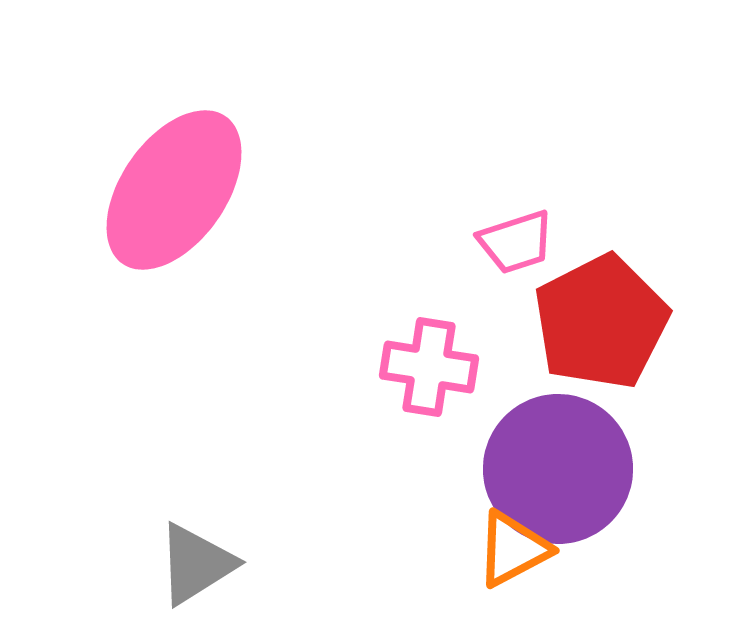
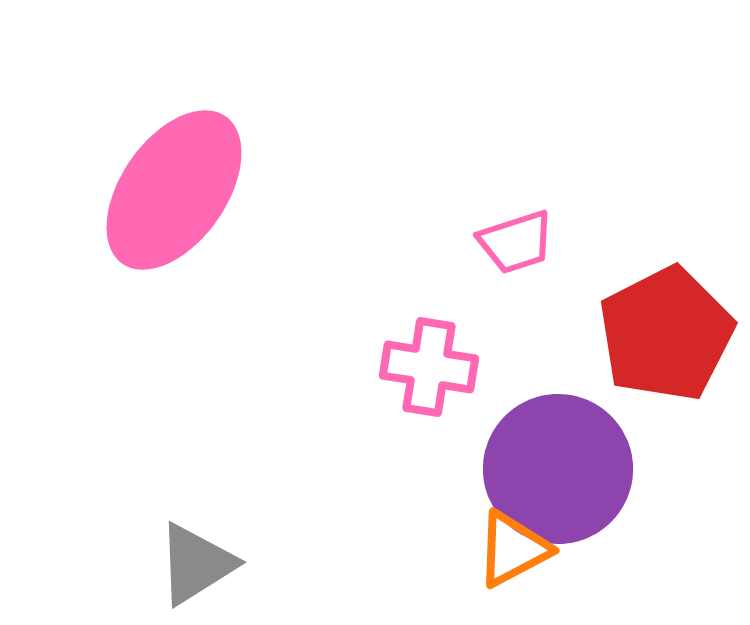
red pentagon: moved 65 px right, 12 px down
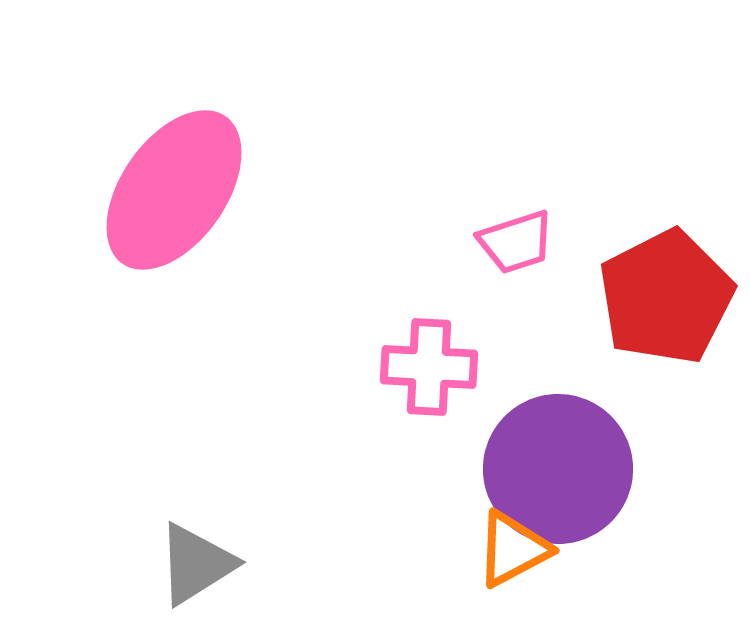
red pentagon: moved 37 px up
pink cross: rotated 6 degrees counterclockwise
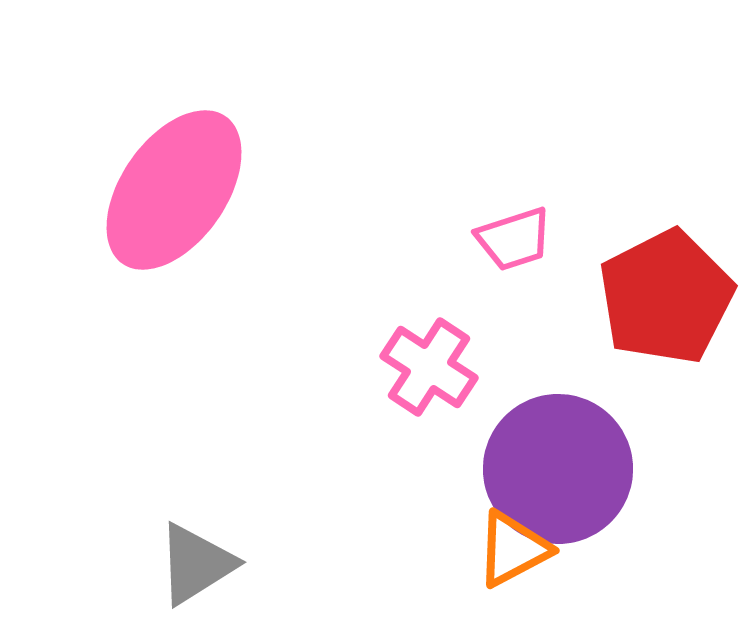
pink trapezoid: moved 2 px left, 3 px up
pink cross: rotated 30 degrees clockwise
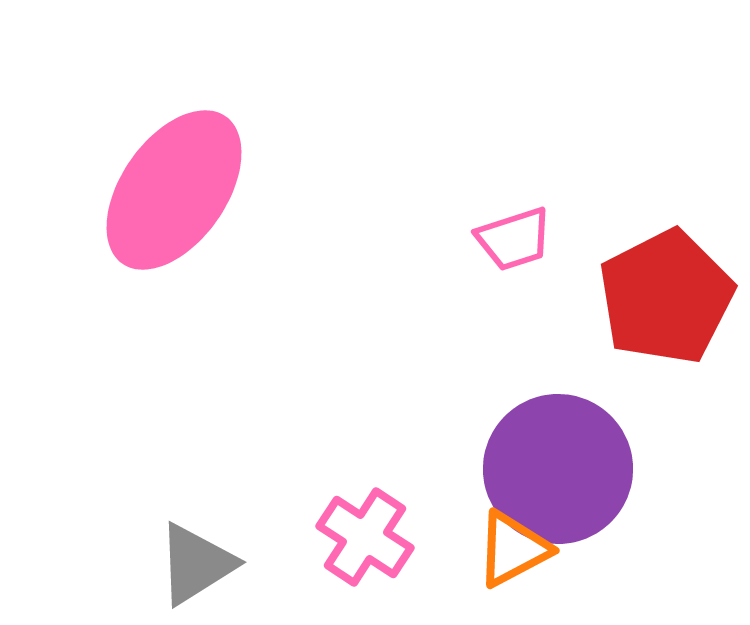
pink cross: moved 64 px left, 170 px down
